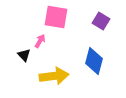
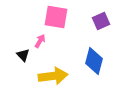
purple square: rotated 36 degrees clockwise
black triangle: moved 1 px left
yellow arrow: moved 1 px left
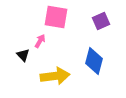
yellow arrow: moved 2 px right
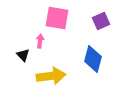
pink square: moved 1 px right, 1 px down
pink arrow: rotated 24 degrees counterclockwise
blue diamond: moved 1 px left, 2 px up
yellow arrow: moved 4 px left
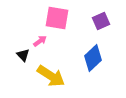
pink arrow: rotated 48 degrees clockwise
blue diamond: moved 1 px up; rotated 32 degrees clockwise
yellow arrow: rotated 40 degrees clockwise
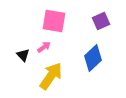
pink square: moved 3 px left, 3 px down
pink arrow: moved 4 px right, 6 px down
yellow arrow: rotated 88 degrees counterclockwise
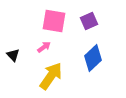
purple square: moved 12 px left
black triangle: moved 10 px left
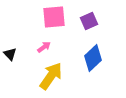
pink square: moved 4 px up; rotated 15 degrees counterclockwise
black triangle: moved 3 px left, 1 px up
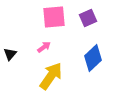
purple square: moved 1 px left, 3 px up
black triangle: rotated 24 degrees clockwise
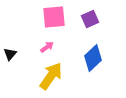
purple square: moved 2 px right, 1 px down
pink arrow: moved 3 px right
